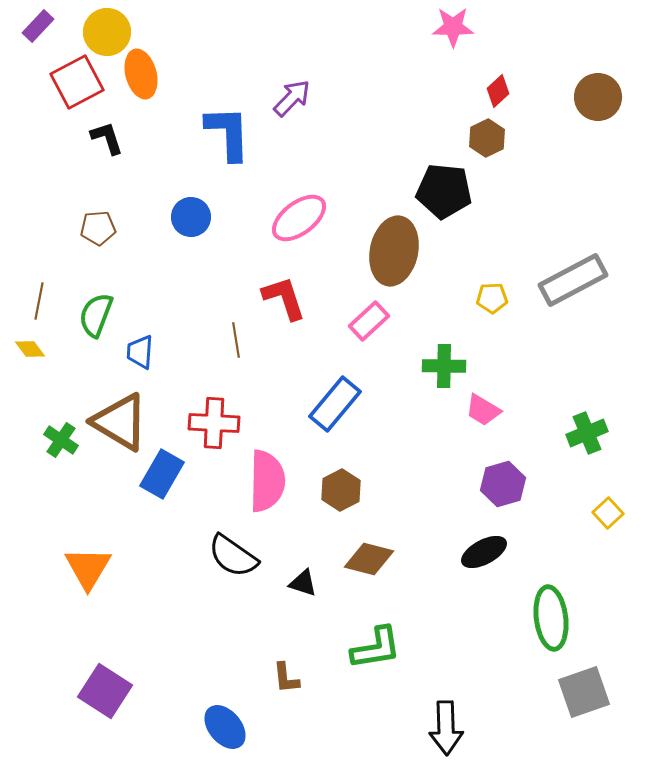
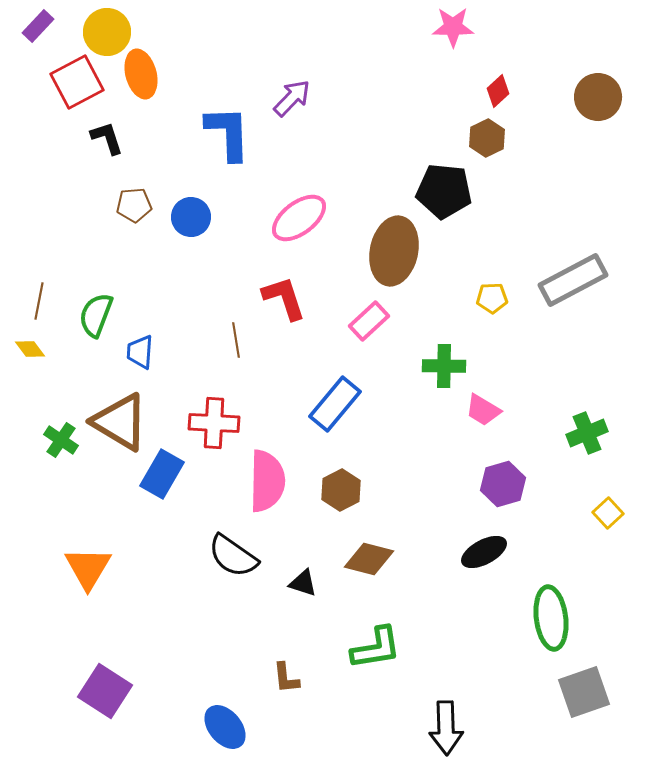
brown pentagon at (98, 228): moved 36 px right, 23 px up
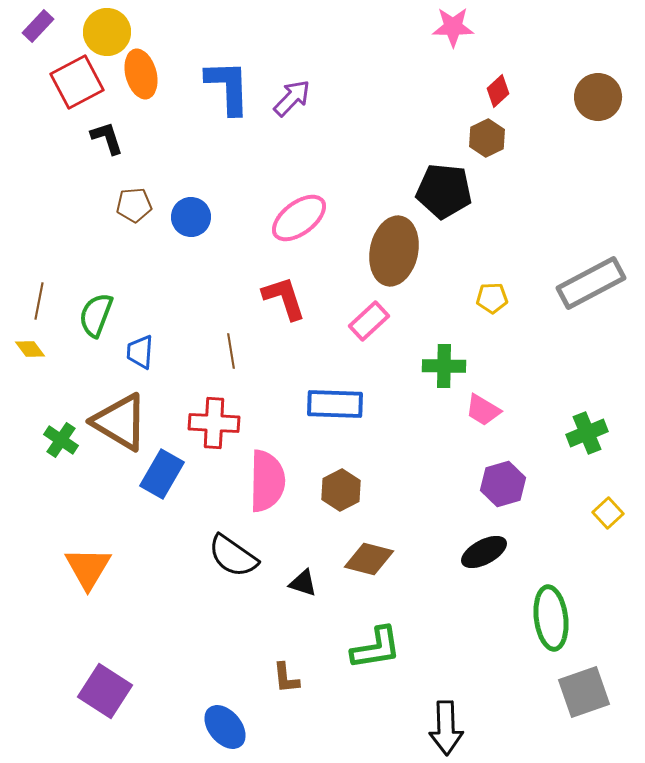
blue L-shape at (228, 133): moved 46 px up
gray rectangle at (573, 280): moved 18 px right, 3 px down
brown line at (236, 340): moved 5 px left, 11 px down
blue rectangle at (335, 404): rotated 52 degrees clockwise
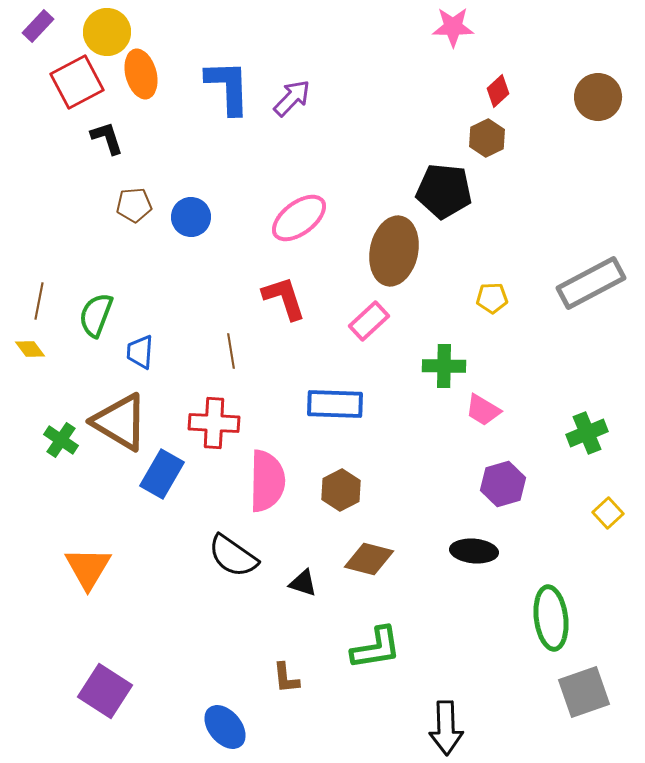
black ellipse at (484, 552): moved 10 px left, 1 px up; rotated 33 degrees clockwise
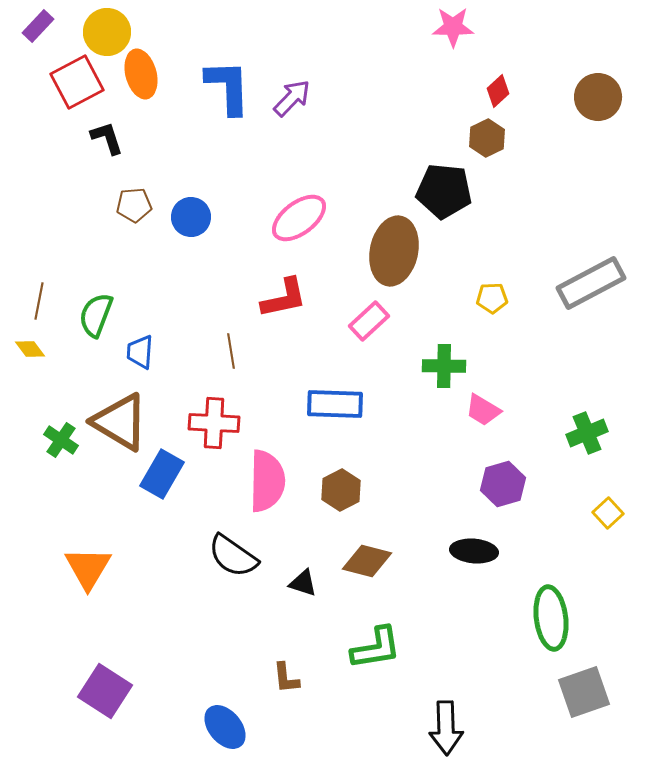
red L-shape at (284, 298): rotated 96 degrees clockwise
brown diamond at (369, 559): moved 2 px left, 2 px down
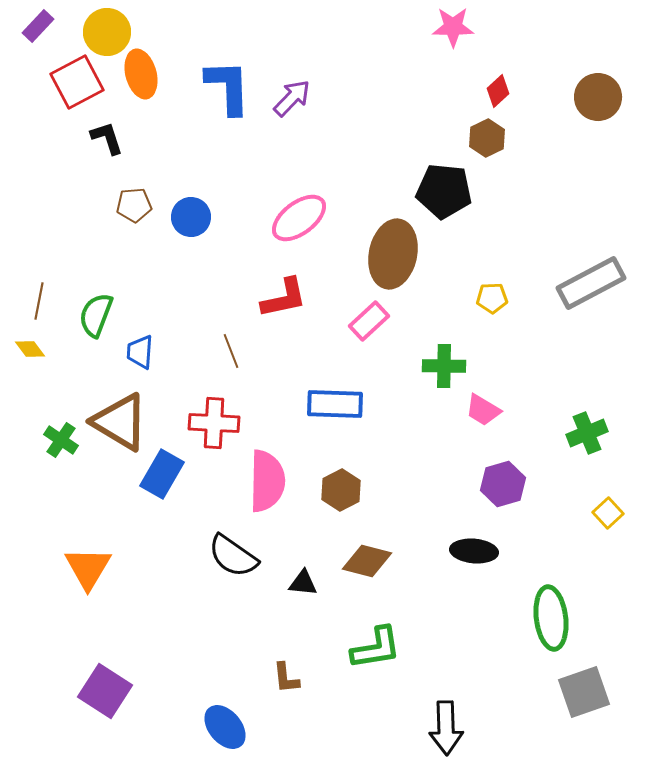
brown ellipse at (394, 251): moved 1 px left, 3 px down
brown line at (231, 351): rotated 12 degrees counterclockwise
black triangle at (303, 583): rotated 12 degrees counterclockwise
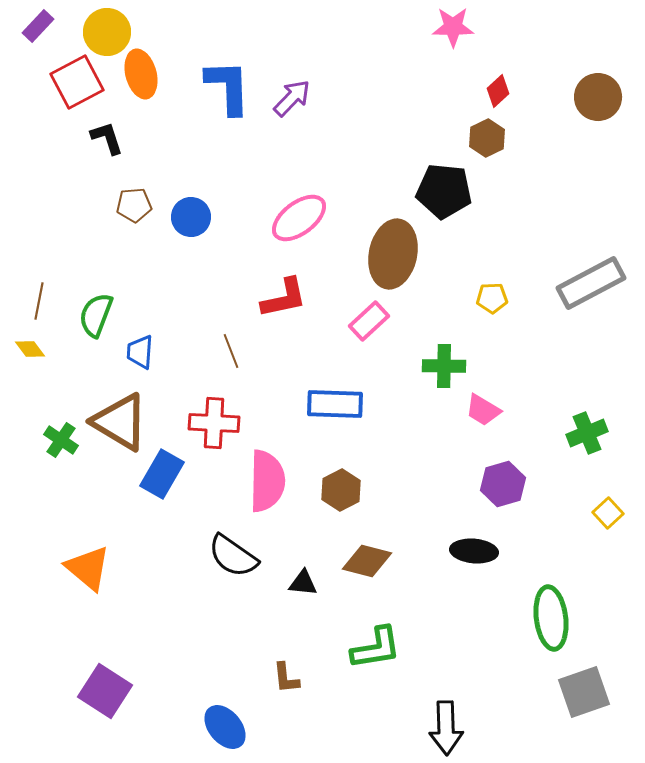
orange triangle at (88, 568): rotated 21 degrees counterclockwise
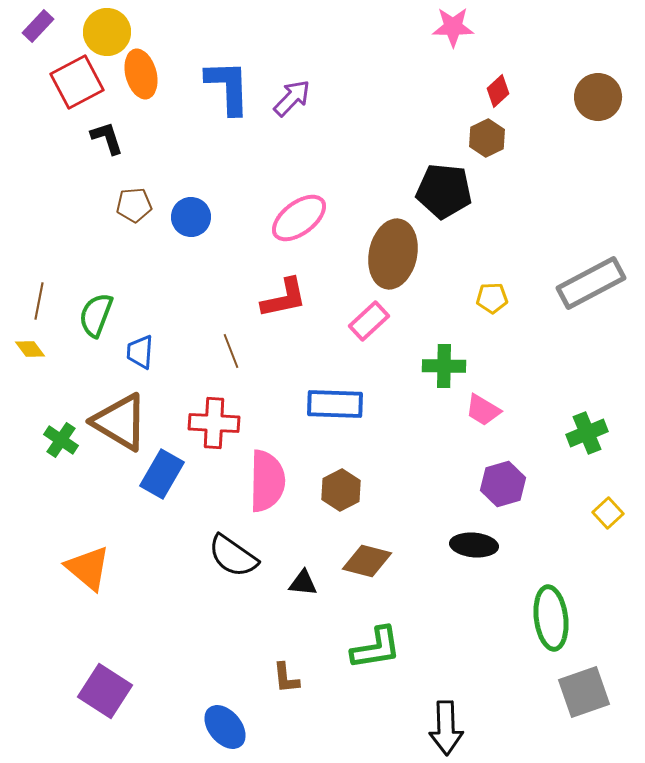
black ellipse at (474, 551): moved 6 px up
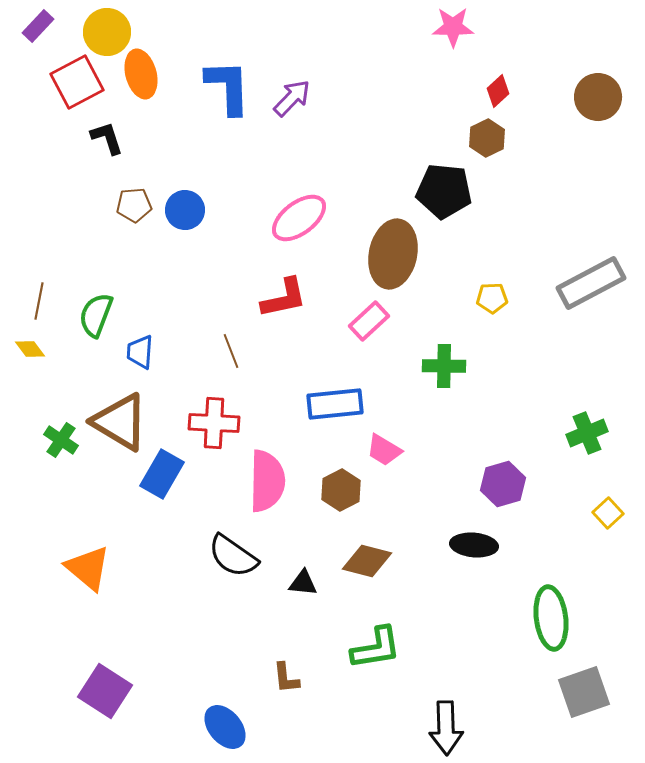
blue circle at (191, 217): moved 6 px left, 7 px up
blue rectangle at (335, 404): rotated 8 degrees counterclockwise
pink trapezoid at (483, 410): moved 99 px left, 40 px down
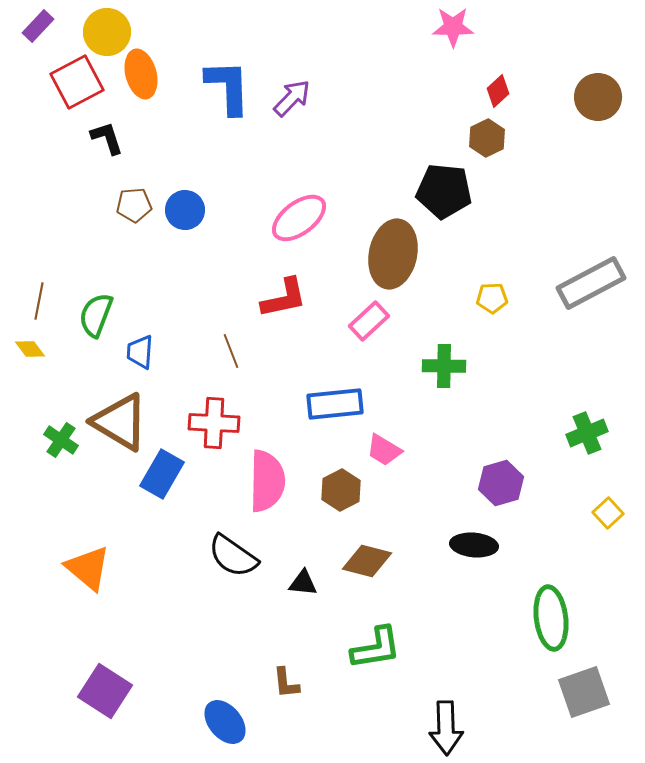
purple hexagon at (503, 484): moved 2 px left, 1 px up
brown L-shape at (286, 678): moved 5 px down
blue ellipse at (225, 727): moved 5 px up
